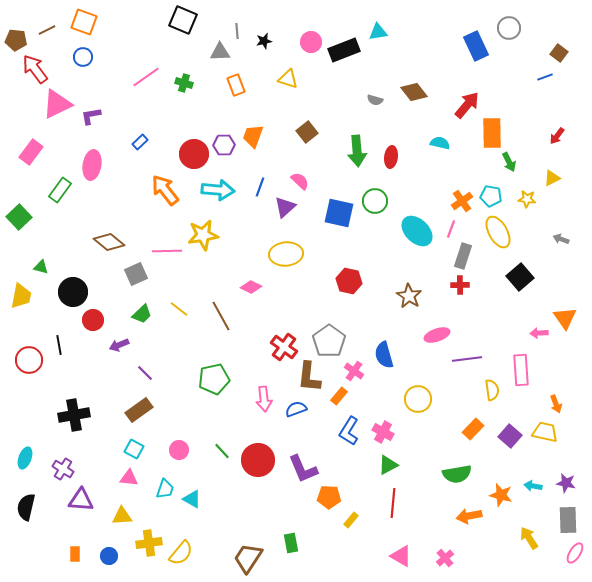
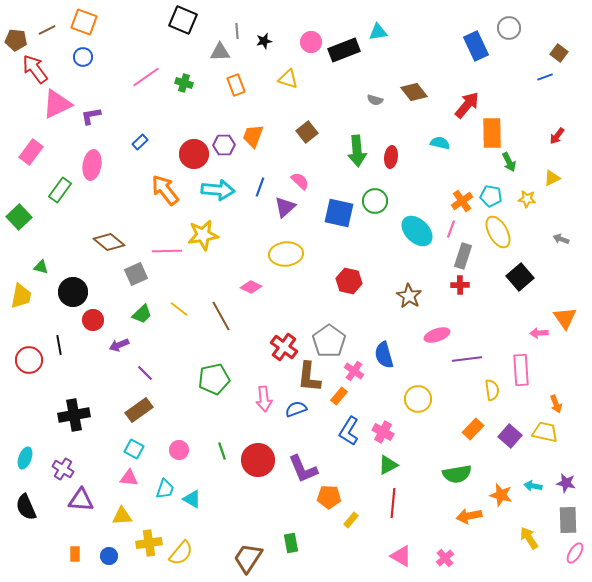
green line at (222, 451): rotated 24 degrees clockwise
black semicircle at (26, 507): rotated 36 degrees counterclockwise
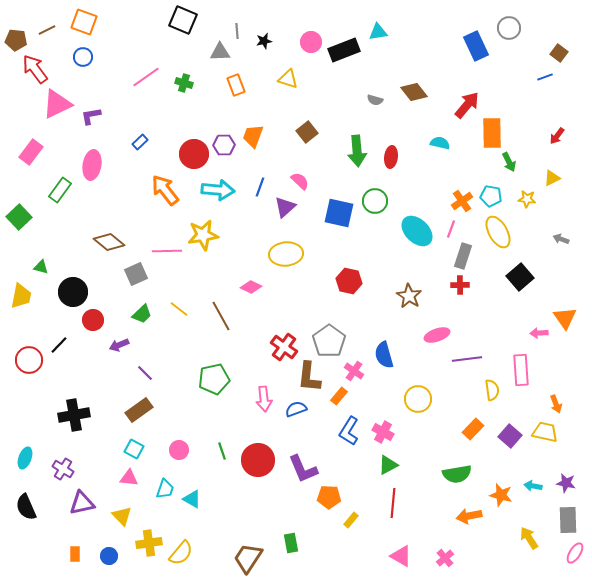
black line at (59, 345): rotated 54 degrees clockwise
purple triangle at (81, 500): moved 1 px right, 3 px down; rotated 16 degrees counterclockwise
yellow triangle at (122, 516): rotated 50 degrees clockwise
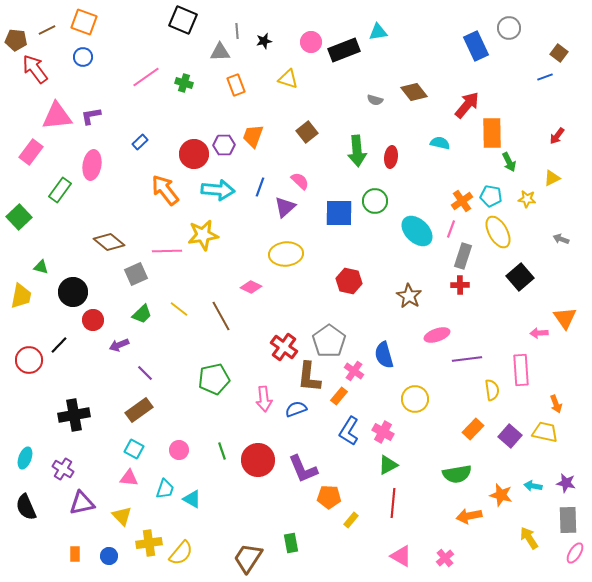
pink triangle at (57, 104): moved 12 px down; rotated 20 degrees clockwise
blue square at (339, 213): rotated 12 degrees counterclockwise
yellow circle at (418, 399): moved 3 px left
